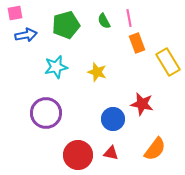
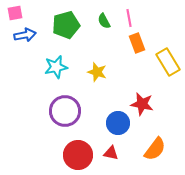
blue arrow: moved 1 px left
purple circle: moved 19 px right, 2 px up
blue circle: moved 5 px right, 4 px down
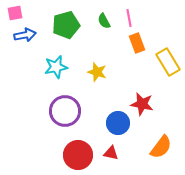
orange semicircle: moved 6 px right, 2 px up
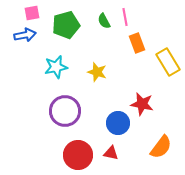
pink square: moved 17 px right
pink line: moved 4 px left, 1 px up
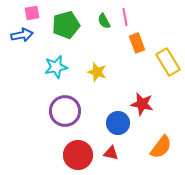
blue arrow: moved 3 px left
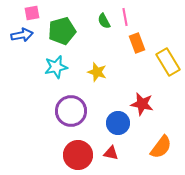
green pentagon: moved 4 px left, 6 px down
purple circle: moved 6 px right
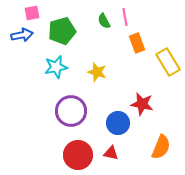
orange semicircle: rotated 15 degrees counterclockwise
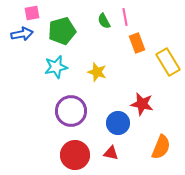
blue arrow: moved 1 px up
red circle: moved 3 px left
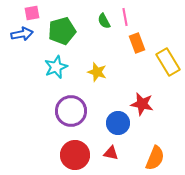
cyan star: rotated 10 degrees counterclockwise
orange semicircle: moved 6 px left, 11 px down
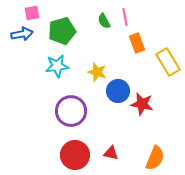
cyan star: moved 1 px right, 1 px up; rotated 15 degrees clockwise
blue circle: moved 32 px up
